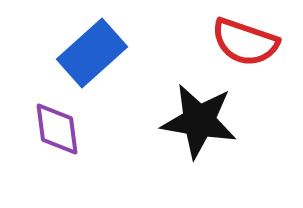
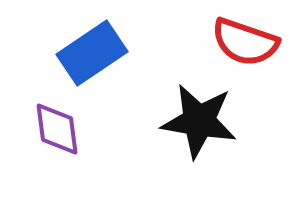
blue rectangle: rotated 8 degrees clockwise
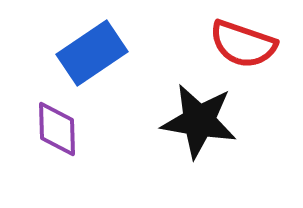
red semicircle: moved 2 px left, 2 px down
purple diamond: rotated 6 degrees clockwise
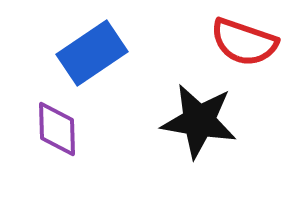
red semicircle: moved 1 px right, 2 px up
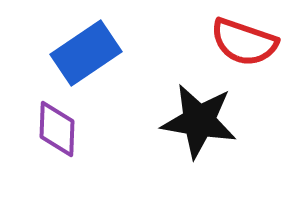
blue rectangle: moved 6 px left
purple diamond: rotated 4 degrees clockwise
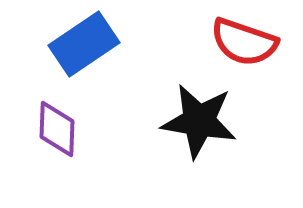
blue rectangle: moved 2 px left, 9 px up
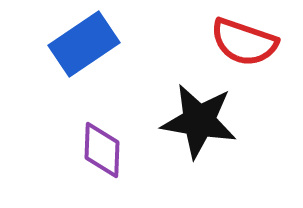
purple diamond: moved 45 px right, 21 px down
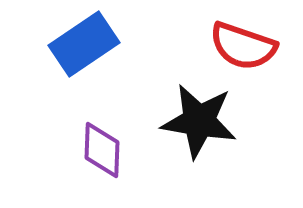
red semicircle: moved 1 px left, 4 px down
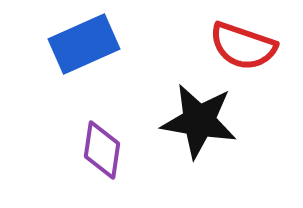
blue rectangle: rotated 10 degrees clockwise
purple diamond: rotated 6 degrees clockwise
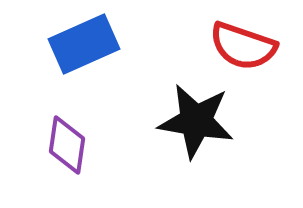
black star: moved 3 px left
purple diamond: moved 35 px left, 5 px up
